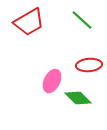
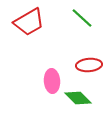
green line: moved 2 px up
pink ellipse: rotated 30 degrees counterclockwise
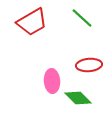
red trapezoid: moved 3 px right
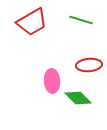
green line: moved 1 px left, 2 px down; rotated 25 degrees counterclockwise
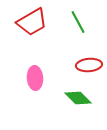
green line: moved 3 px left, 2 px down; rotated 45 degrees clockwise
pink ellipse: moved 17 px left, 3 px up
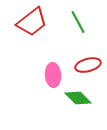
red trapezoid: rotated 8 degrees counterclockwise
red ellipse: moved 1 px left; rotated 10 degrees counterclockwise
pink ellipse: moved 18 px right, 3 px up
